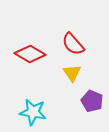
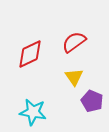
red semicircle: moved 1 px right, 2 px up; rotated 95 degrees clockwise
red diamond: rotated 56 degrees counterclockwise
yellow triangle: moved 2 px right, 4 px down
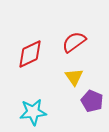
cyan star: rotated 16 degrees counterclockwise
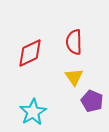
red semicircle: rotated 55 degrees counterclockwise
red diamond: moved 1 px up
cyan star: rotated 24 degrees counterclockwise
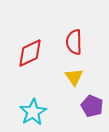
purple pentagon: moved 5 px down
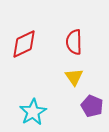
red diamond: moved 6 px left, 9 px up
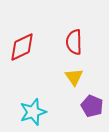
red diamond: moved 2 px left, 3 px down
cyan star: rotated 12 degrees clockwise
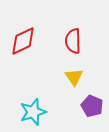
red semicircle: moved 1 px left, 1 px up
red diamond: moved 1 px right, 6 px up
